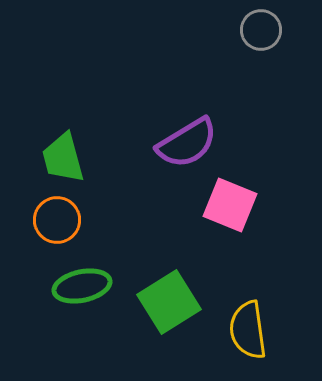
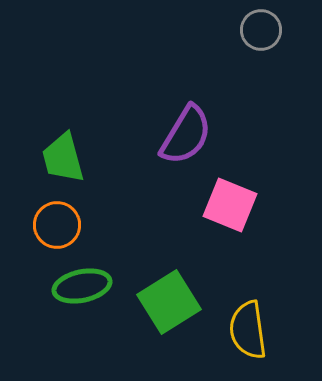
purple semicircle: moved 1 px left, 8 px up; rotated 28 degrees counterclockwise
orange circle: moved 5 px down
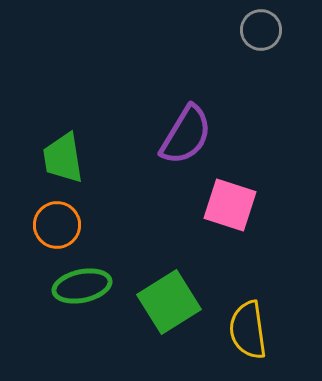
green trapezoid: rotated 6 degrees clockwise
pink square: rotated 4 degrees counterclockwise
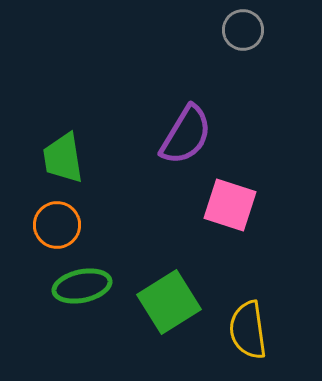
gray circle: moved 18 px left
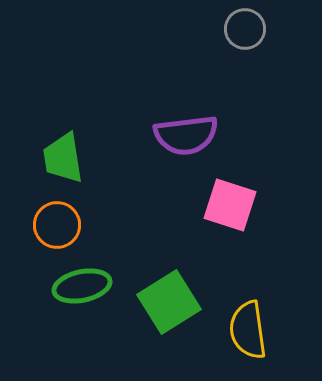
gray circle: moved 2 px right, 1 px up
purple semicircle: rotated 52 degrees clockwise
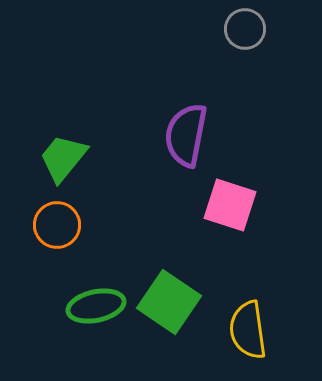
purple semicircle: rotated 108 degrees clockwise
green trapezoid: rotated 48 degrees clockwise
green ellipse: moved 14 px right, 20 px down
green square: rotated 24 degrees counterclockwise
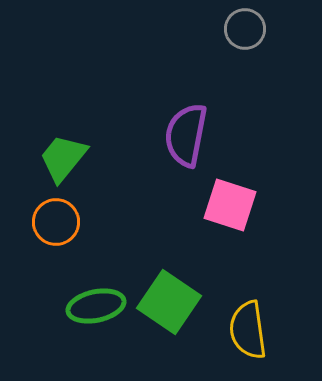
orange circle: moved 1 px left, 3 px up
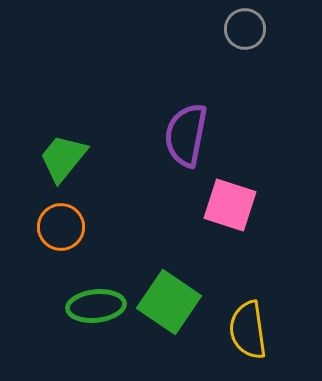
orange circle: moved 5 px right, 5 px down
green ellipse: rotated 6 degrees clockwise
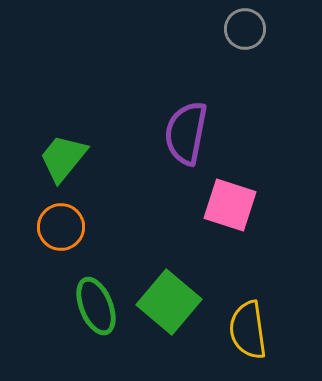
purple semicircle: moved 2 px up
green square: rotated 6 degrees clockwise
green ellipse: rotated 74 degrees clockwise
